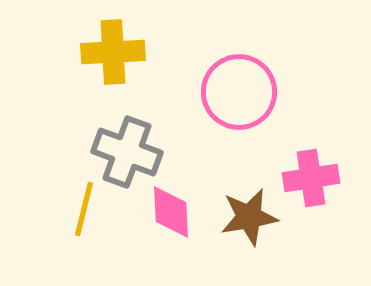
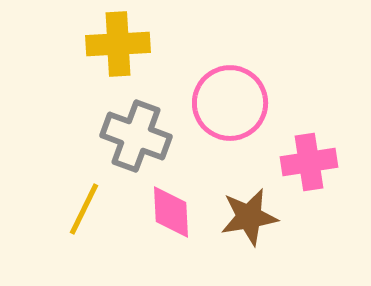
yellow cross: moved 5 px right, 8 px up
pink circle: moved 9 px left, 11 px down
gray cross: moved 9 px right, 16 px up
pink cross: moved 2 px left, 16 px up
yellow line: rotated 12 degrees clockwise
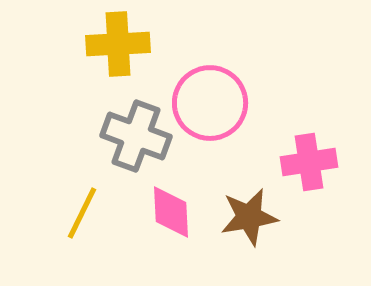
pink circle: moved 20 px left
yellow line: moved 2 px left, 4 px down
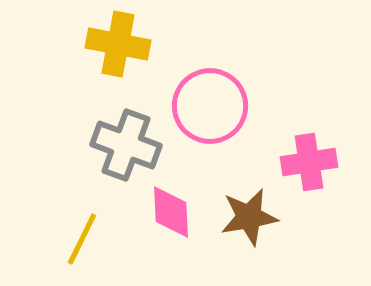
yellow cross: rotated 14 degrees clockwise
pink circle: moved 3 px down
gray cross: moved 10 px left, 9 px down
yellow line: moved 26 px down
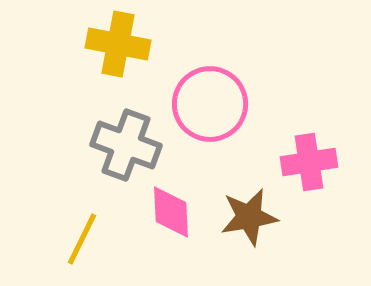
pink circle: moved 2 px up
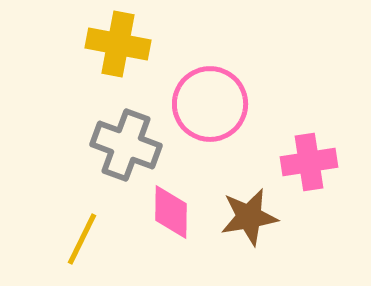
pink diamond: rotated 4 degrees clockwise
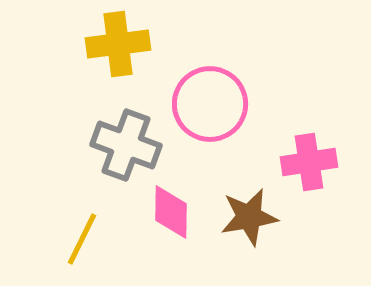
yellow cross: rotated 18 degrees counterclockwise
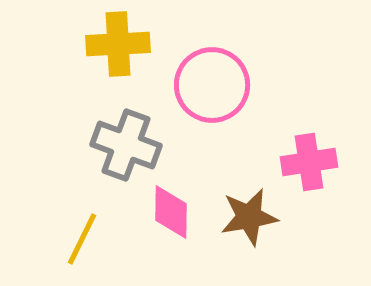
yellow cross: rotated 4 degrees clockwise
pink circle: moved 2 px right, 19 px up
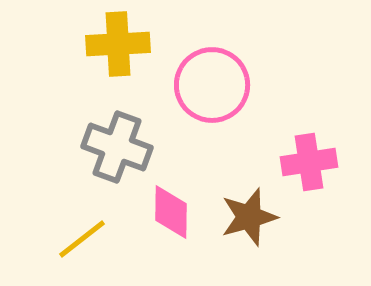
gray cross: moved 9 px left, 2 px down
brown star: rotated 6 degrees counterclockwise
yellow line: rotated 26 degrees clockwise
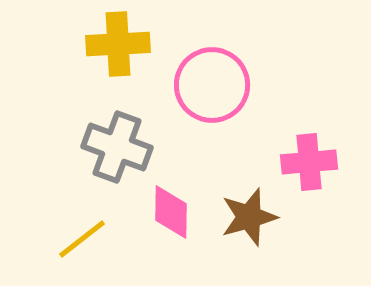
pink cross: rotated 4 degrees clockwise
